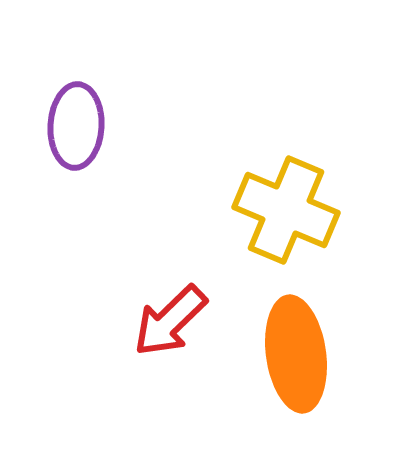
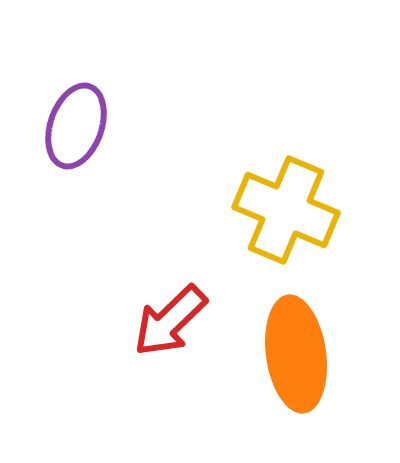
purple ellipse: rotated 16 degrees clockwise
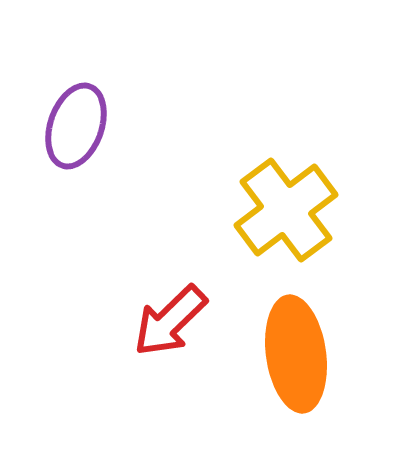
yellow cross: rotated 30 degrees clockwise
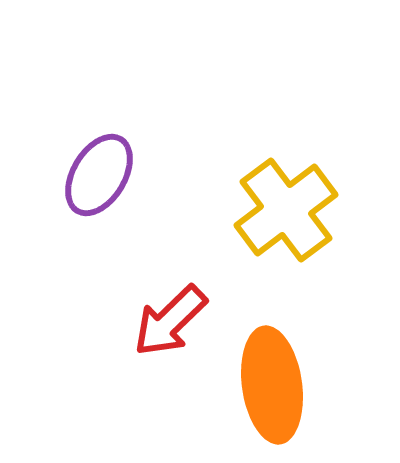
purple ellipse: moved 23 px right, 49 px down; rotated 12 degrees clockwise
orange ellipse: moved 24 px left, 31 px down
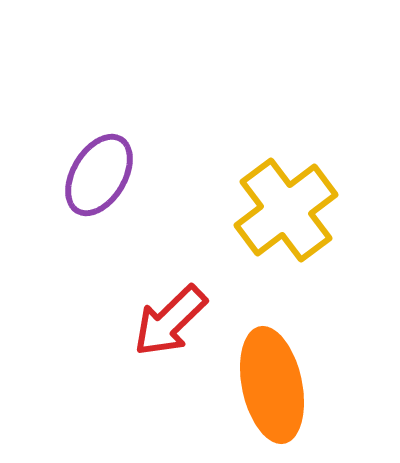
orange ellipse: rotated 4 degrees counterclockwise
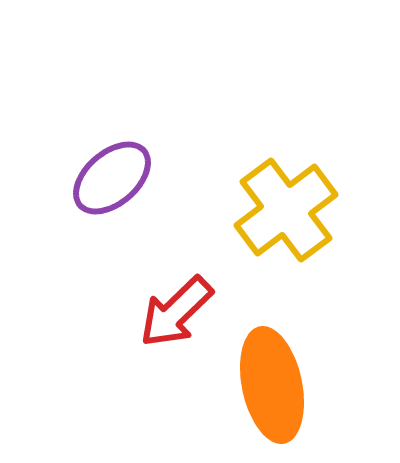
purple ellipse: moved 13 px right, 3 px down; rotated 18 degrees clockwise
red arrow: moved 6 px right, 9 px up
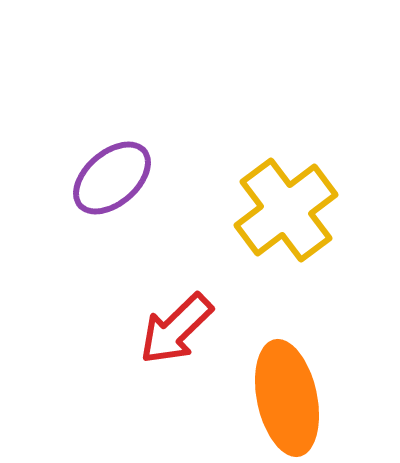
red arrow: moved 17 px down
orange ellipse: moved 15 px right, 13 px down
